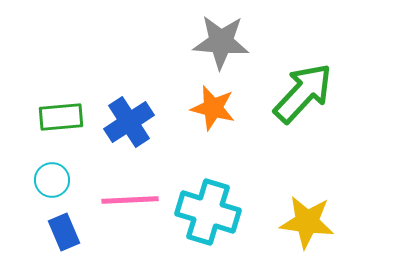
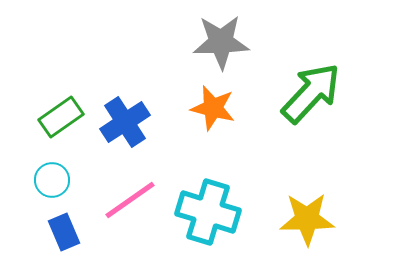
gray star: rotated 6 degrees counterclockwise
green arrow: moved 8 px right
green rectangle: rotated 30 degrees counterclockwise
blue cross: moved 4 px left
pink line: rotated 32 degrees counterclockwise
yellow star: moved 3 px up; rotated 8 degrees counterclockwise
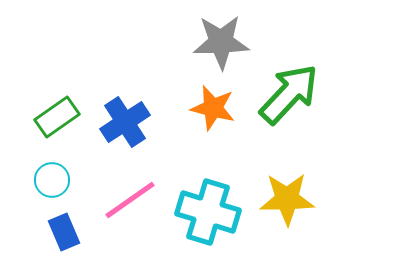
green arrow: moved 22 px left, 1 px down
green rectangle: moved 4 px left
yellow star: moved 20 px left, 20 px up
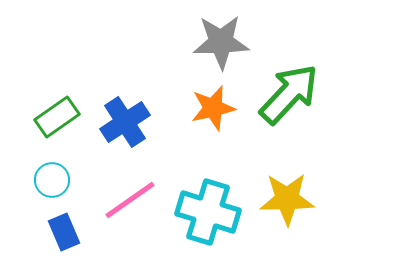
orange star: rotated 27 degrees counterclockwise
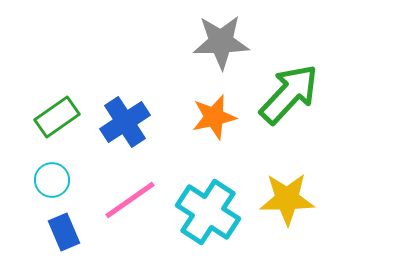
orange star: moved 1 px right, 9 px down
cyan cross: rotated 16 degrees clockwise
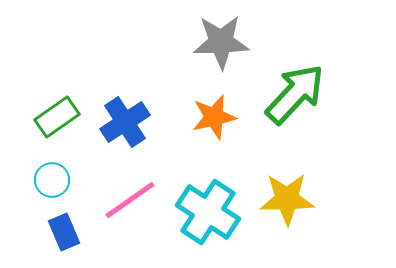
green arrow: moved 6 px right
